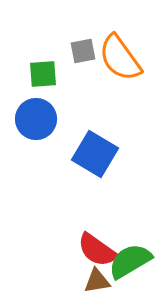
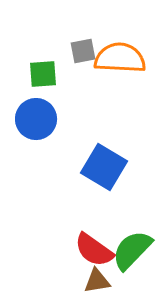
orange semicircle: rotated 129 degrees clockwise
blue square: moved 9 px right, 13 px down
red semicircle: moved 3 px left
green semicircle: moved 2 px right, 11 px up; rotated 15 degrees counterclockwise
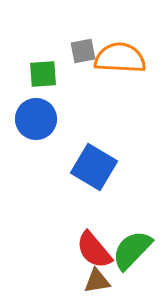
blue square: moved 10 px left
red semicircle: rotated 15 degrees clockwise
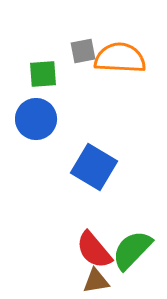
brown triangle: moved 1 px left
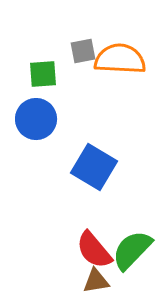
orange semicircle: moved 1 px down
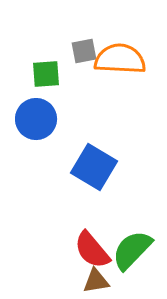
gray square: moved 1 px right
green square: moved 3 px right
red semicircle: moved 2 px left
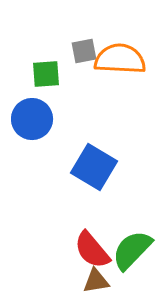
blue circle: moved 4 px left
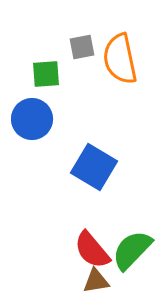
gray square: moved 2 px left, 4 px up
orange semicircle: rotated 105 degrees counterclockwise
